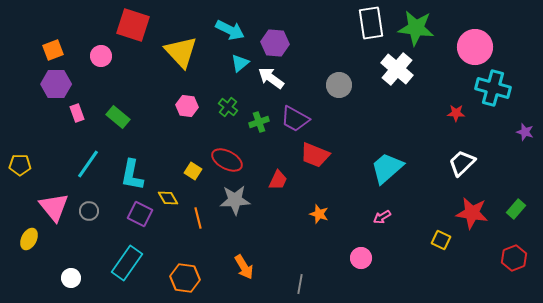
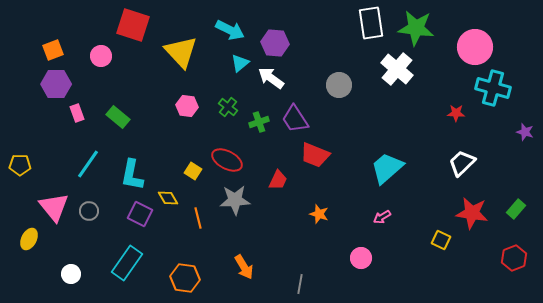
purple trapezoid at (295, 119): rotated 28 degrees clockwise
white circle at (71, 278): moved 4 px up
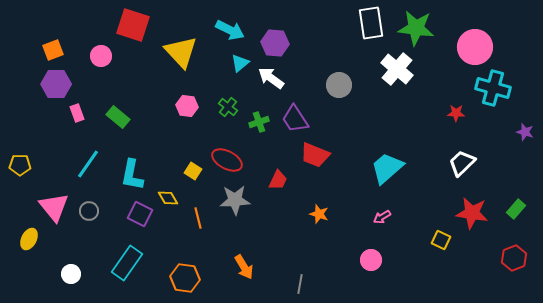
pink circle at (361, 258): moved 10 px right, 2 px down
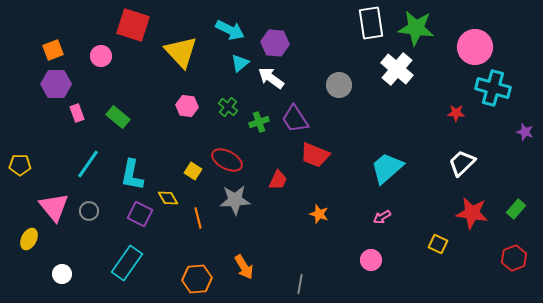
yellow square at (441, 240): moved 3 px left, 4 px down
white circle at (71, 274): moved 9 px left
orange hexagon at (185, 278): moved 12 px right, 1 px down; rotated 12 degrees counterclockwise
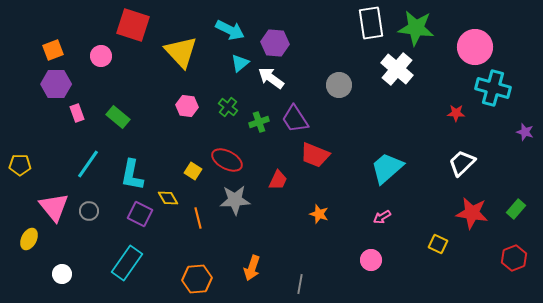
orange arrow at (244, 267): moved 8 px right, 1 px down; rotated 50 degrees clockwise
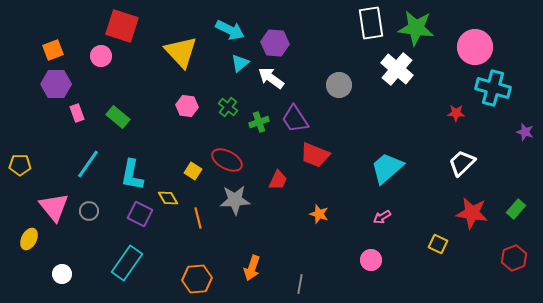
red square at (133, 25): moved 11 px left, 1 px down
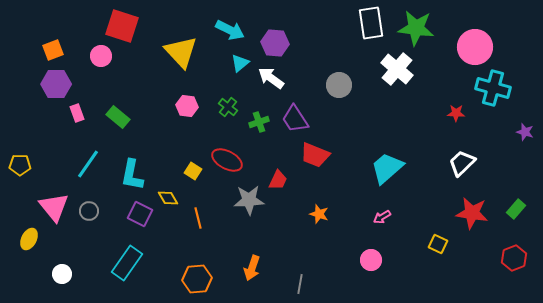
gray star at (235, 200): moved 14 px right
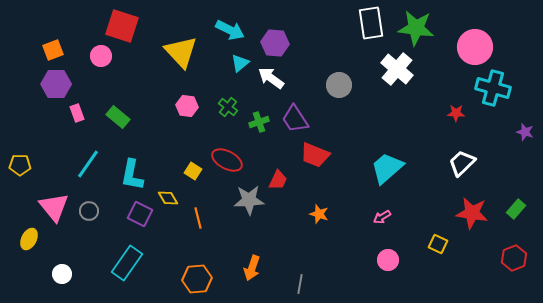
pink circle at (371, 260): moved 17 px right
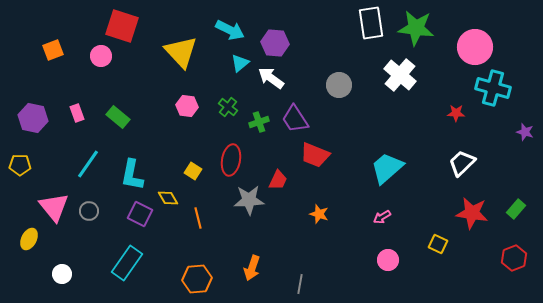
white cross at (397, 69): moved 3 px right, 6 px down
purple hexagon at (56, 84): moved 23 px left, 34 px down; rotated 12 degrees clockwise
red ellipse at (227, 160): moved 4 px right; rotated 72 degrees clockwise
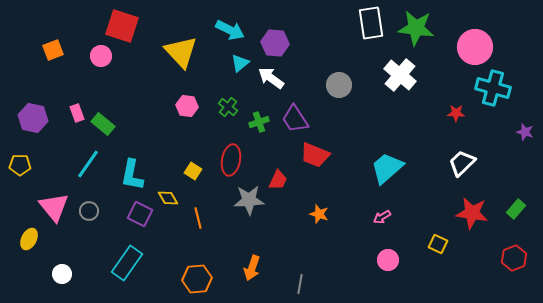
green rectangle at (118, 117): moved 15 px left, 7 px down
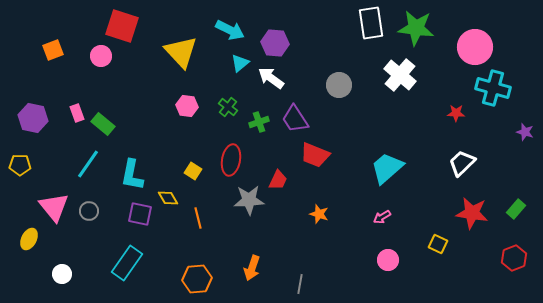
purple square at (140, 214): rotated 15 degrees counterclockwise
